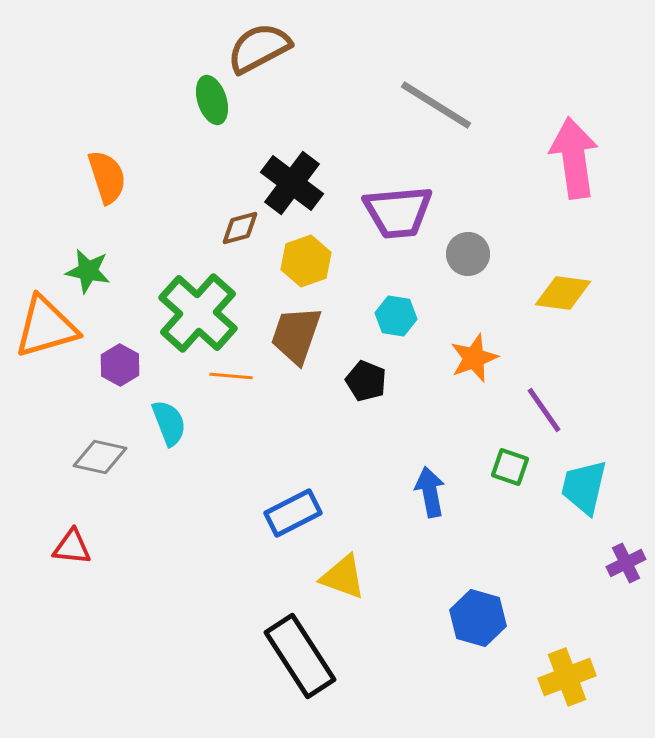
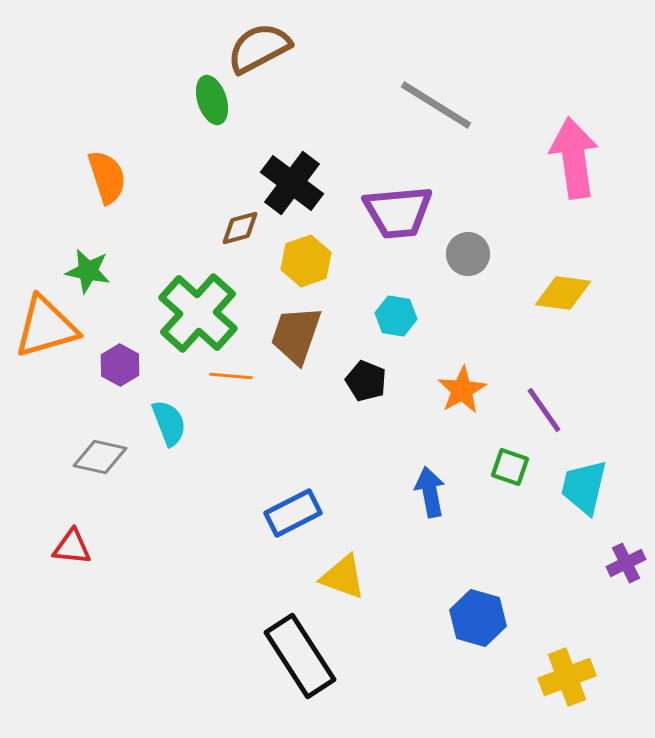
orange star: moved 12 px left, 32 px down; rotated 9 degrees counterclockwise
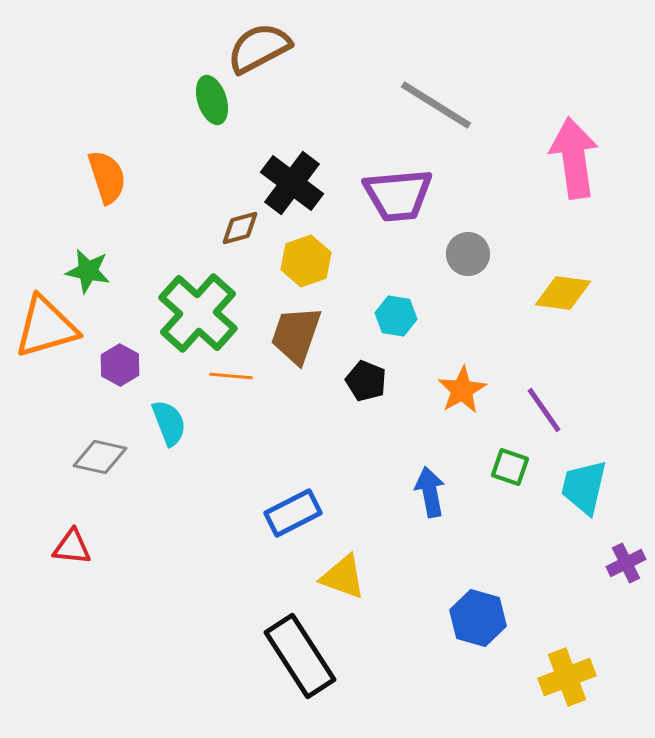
purple trapezoid: moved 17 px up
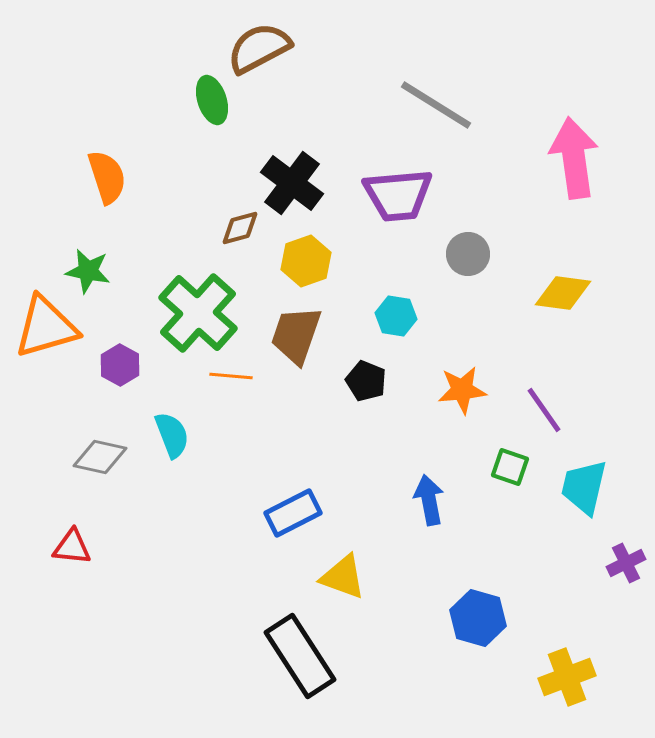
orange star: rotated 24 degrees clockwise
cyan semicircle: moved 3 px right, 12 px down
blue arrow: moved 1 px left, 8 px down
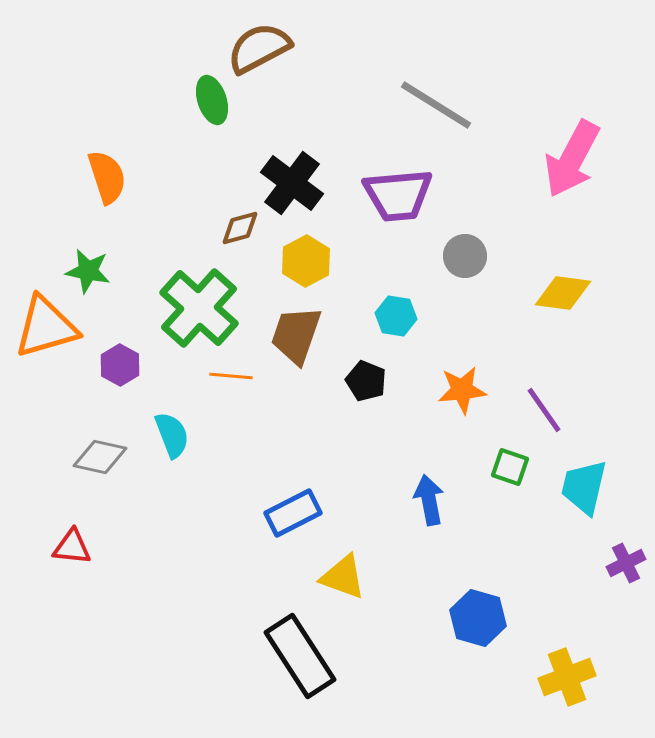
pink arrow: moved 2 px left, 1 px down; rotated 144 degrees counterclockwise
gray circle: moved 3 px left, 2 px down
yellow hexagon: rotated 9 degrees counterclockwise
green cross: moved 1 px right, 5 px up
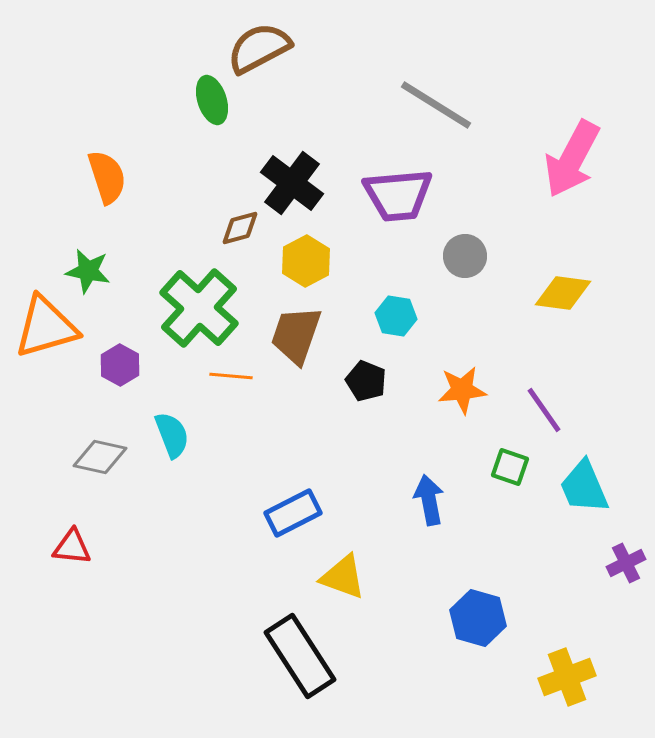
cyan trapezoid: rotated 36 degrees counterclockwise
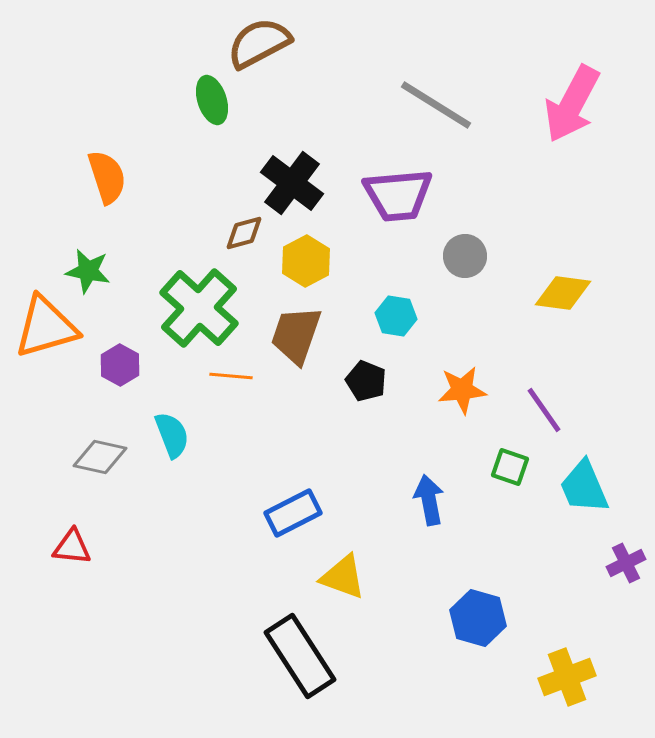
brown semicircle: moved 5 px up
pink arrow: moved 55 px up
brown diamond: moved 4 px right, 5 px down
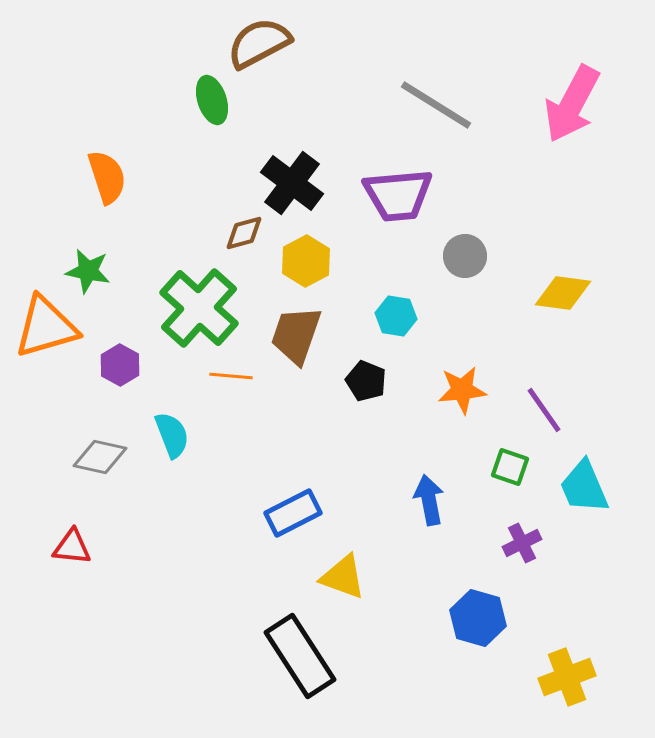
purple cross: moved 104 px left, 20 px up
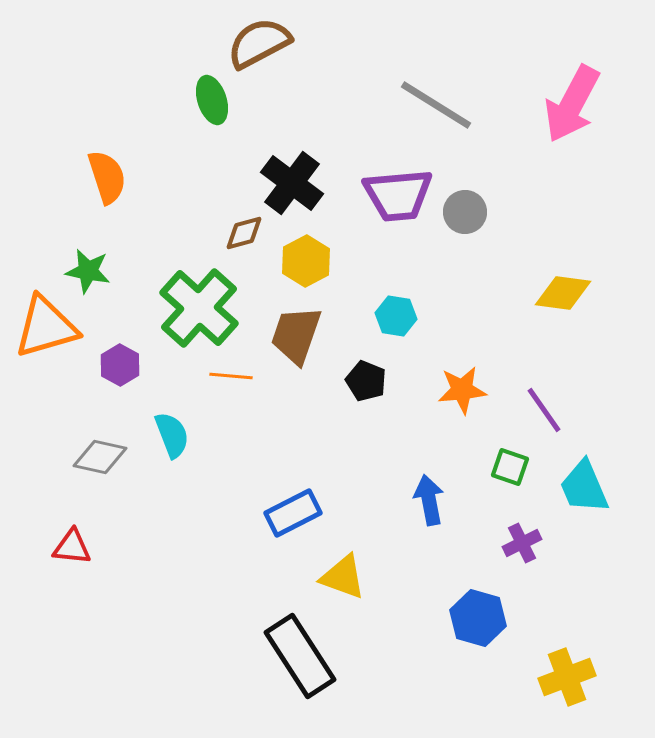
gray circle: moved 44 px up
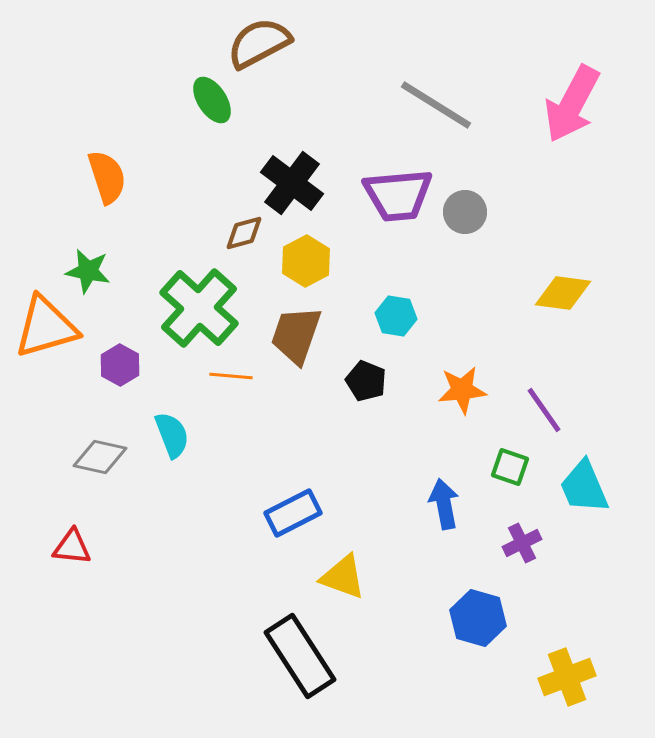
green ellipse: rotated 15 degrees counterclockwise
blue arrow: moved 15 px right, 4 px down
